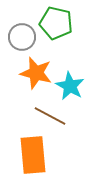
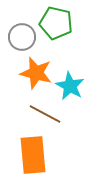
brown line: moved 5 px left, 2 px up
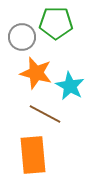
green pentagon: rotated 12 degrees counterclockwise
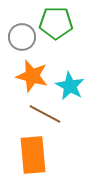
orange star: moved 4 px left, 3 px down
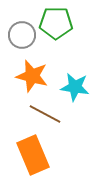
gray circle: moved 2 px up
cyan star: moved 5 px right, 1 px down; rotated 20 degrees counterclockwise
orange rectangle: rotated 18 degrees counterclockwise
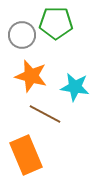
orange star: moved 1 px left
orange rectangle: moved 7 px left
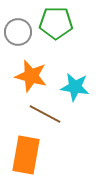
gray circle: moved 4 px left, 3 px up
orange rectangle: rotated 33 degrees clockwise
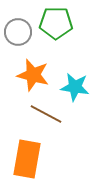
orange star: moved 2 px right, 1 px up
brown line: moved 1 px right
orange rectangle: moved 1 px right, 4 px down
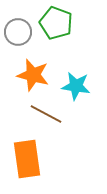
green pentagon: rotated 20 degrees clockwise
cyan star: moved 1 px right, 1 px up
orange rectangle: rotated 18 degrees counterclockwise
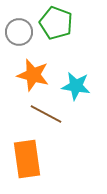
gray circle: moved 1 px right
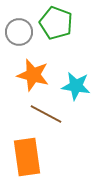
orange rectangle: moved 2 px up
